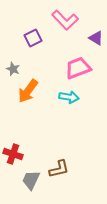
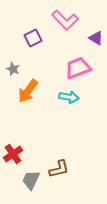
red cross: rotated 36 degrees clockwise
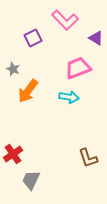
brown L-shape: moved 29 px right, 11 px up; rotated 85 degrees clockwise
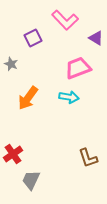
gray star: moved 2 px left, 5 px up
orange arrow: moved 7 px down
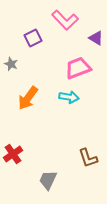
gray trapezoid: moved 17 px right
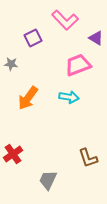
gray star: rotated 16 degrees counterclockwise
pink trapezoid: moved 3 px up
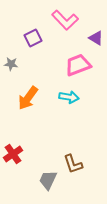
brown L-shape: moved 15 px left, 6 px down
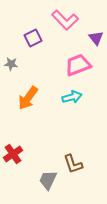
purple triangle: rotated 21 degrees clockwise
cyan arrow: moved 3 px right; rotated 24 degrees counterclockwise
